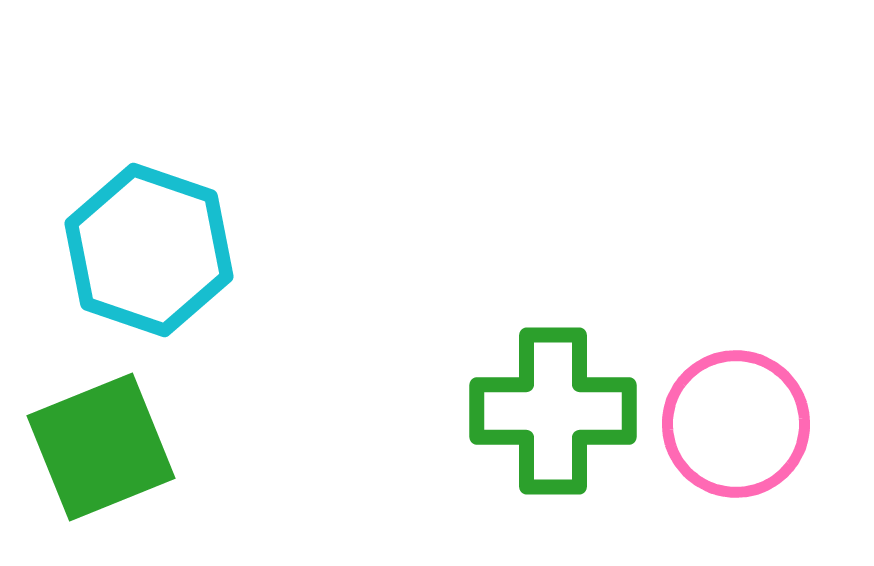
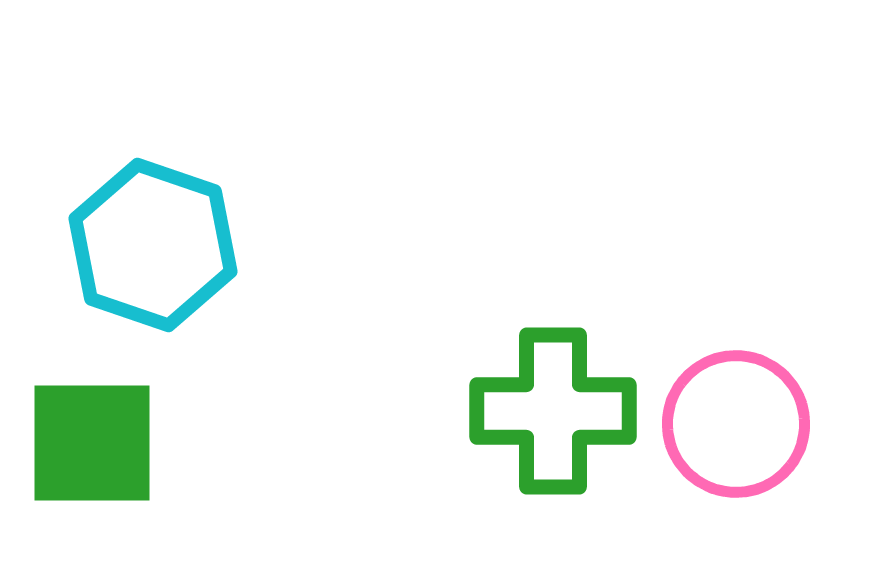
cyan hexagon: moved 4 px right, 5 px up
green square: moved 9 px left, 4 px up; rotated 22 degrees clockwise
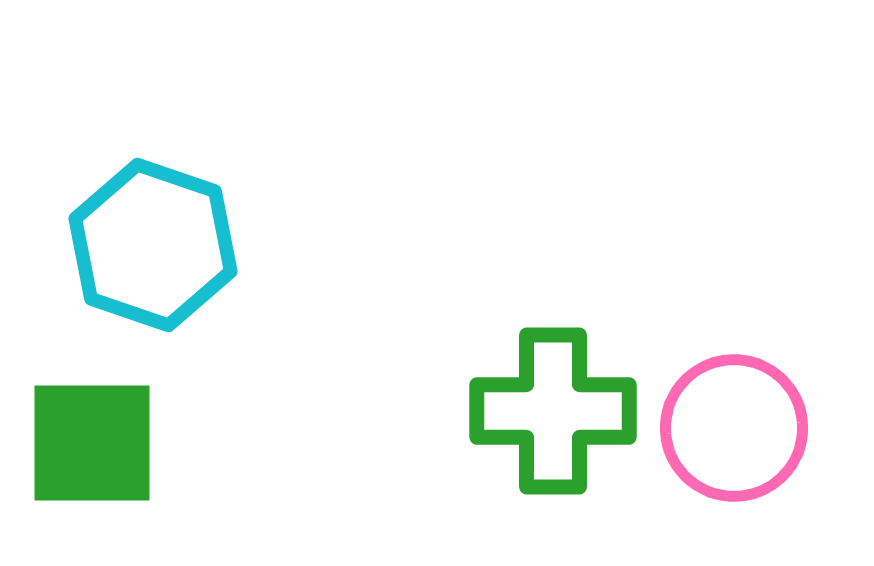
pink circle: moved 2 px left, 4 px down
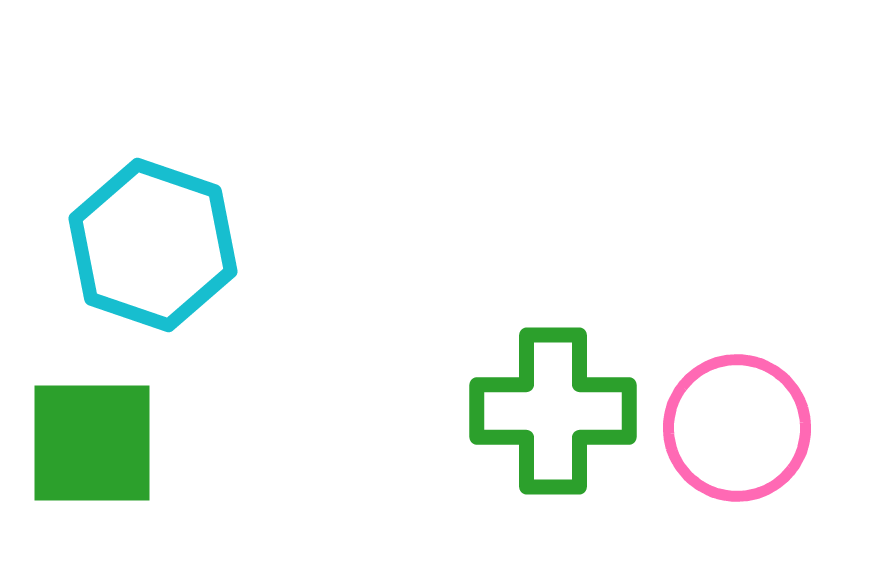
pink circle: moved 3 px right
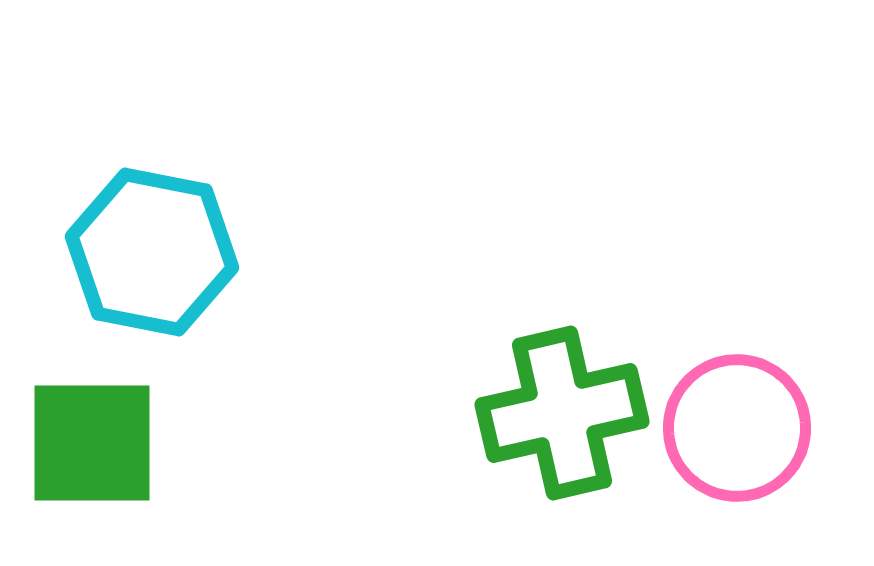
cyan hexagon: moved 1 px left, 7 px down; rotated 8 degrees counterclockwise
green cross: moved 9 px right, 2 px down; rotated 13 degrees counterclockwise
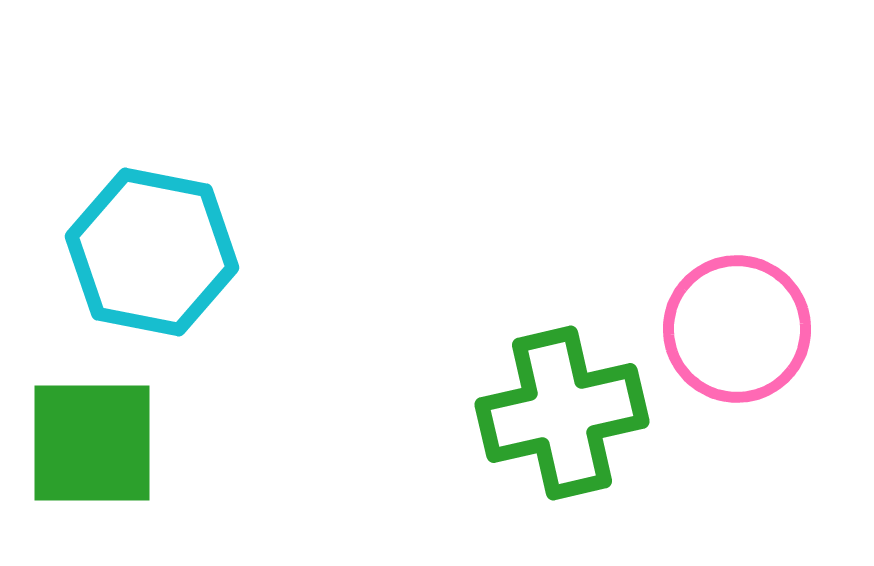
pink circle: moved 99 px up
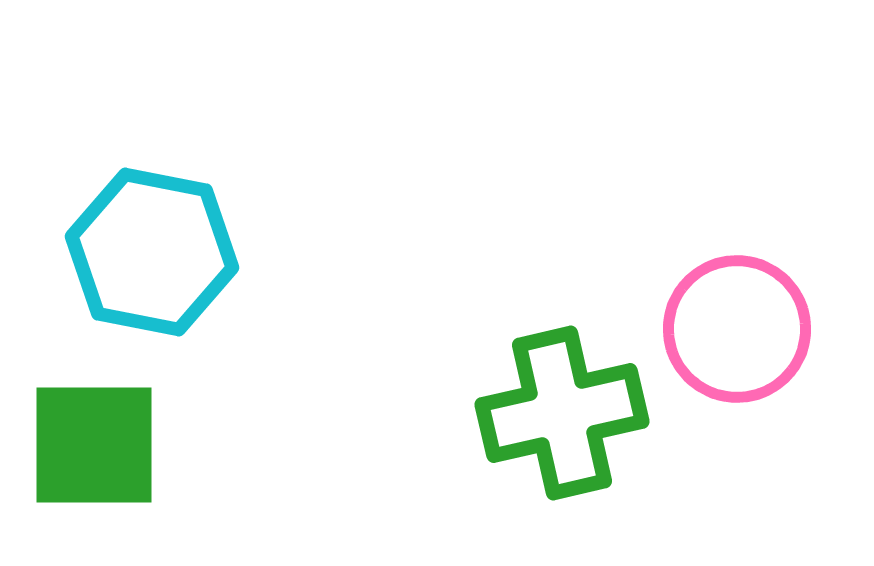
green square: moved 2 px right, 2 px down
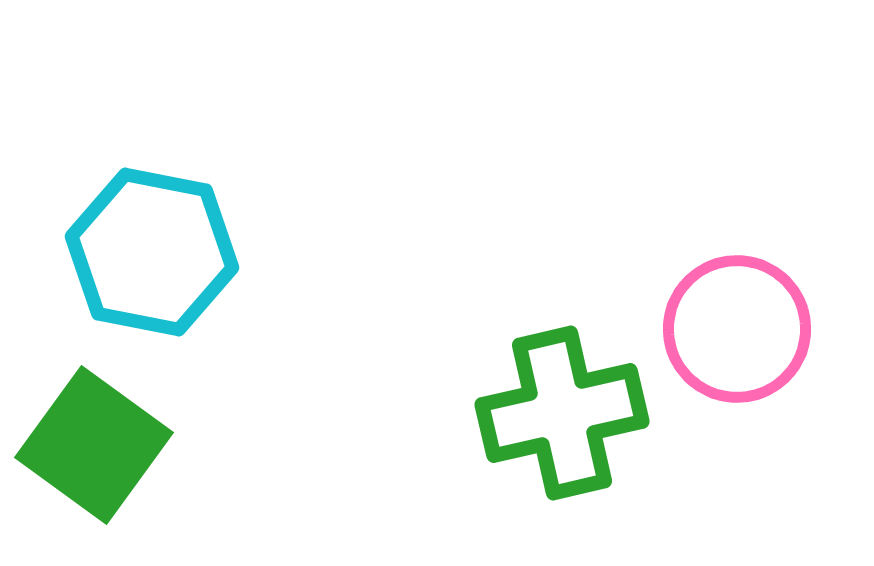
green square: rotated 36 degrees clockwise
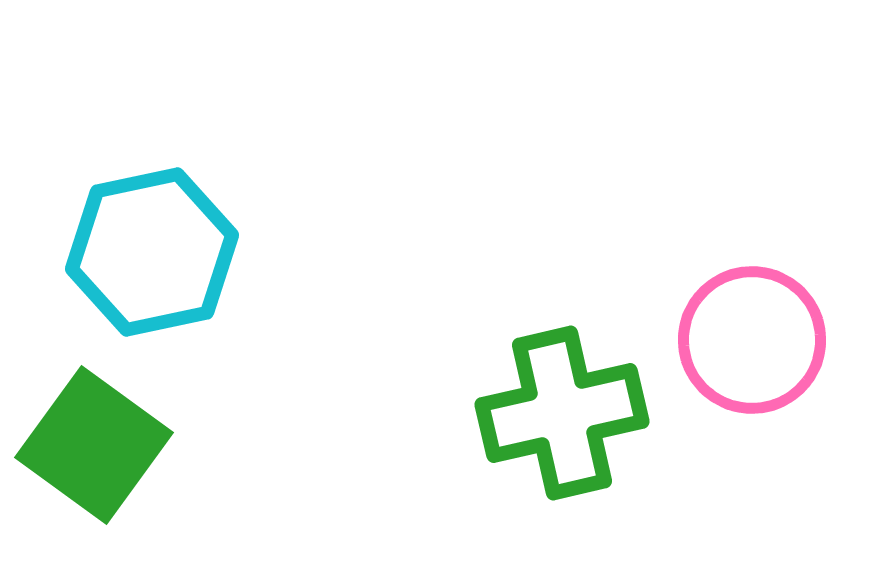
cyan hexagon: rotated 23 degrees counterclockwise
pink circle: moved 15 px right, 11 px down
